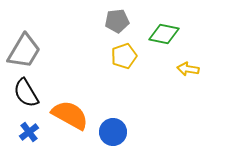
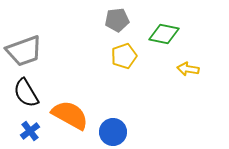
gray pentagon: moved 1 px up
gray trapezoid: rotated 39 degrees clockwise
blue cross: moved 1 px right, 1 px up
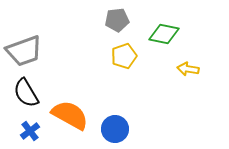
blue circle: moved 2 px right, 3 px up
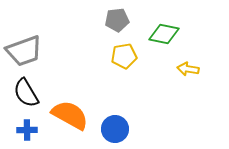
yellow pentagon: rotated 10 degrees clockwise
blue cross: moved 3 px left, 1 px up; rotated 36 degrees clockwise
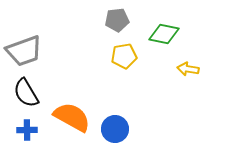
orange semicircle: moved 2 px right, 2 px down
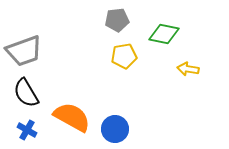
blue cross: rotated 30 degrees clockwise
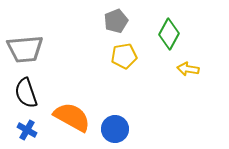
gray pentagon: moved 1 px left, 1 px down; rotated 15 degrees counterclockwise
green diamond: moved 5 px right; rotated 72 degrees counterclockwise
gray trapezoid: moved 1 px right, 2 px up; rotated 15 degrees clockwise
black semicircle: rotated 12 degrees clockwise
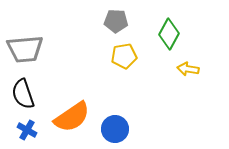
gray pentagon: rotated 25 degrees clockwise
black semicircle: moved 3 px left, 1 px down
orange semicircle: rotated 117 degrees clockwise
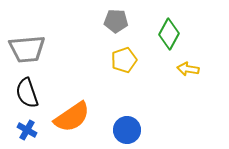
gray trapezoid: moved 2 px right
yellow pentagon: moved 4 px down; rotated 10 degrees counterclockwise
black semicircle: moved 4 px right, 1 px up
blue circle: moved 12 px right, 1 px down
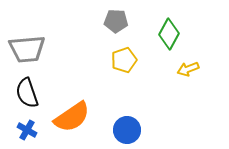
yellow arrow: rotated 30 degrees counterclockwise
